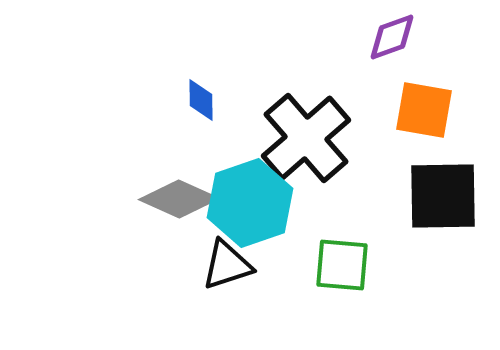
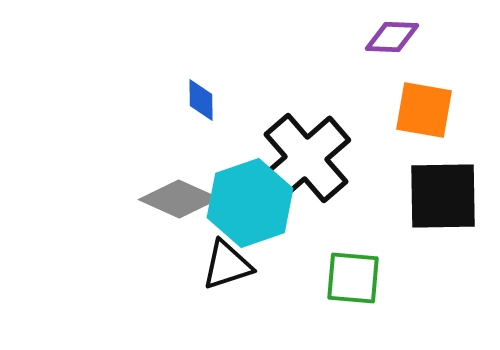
purple diamond: rotated 22 degrees clockwise
black cross: moved 20 px down
green square: moved 11 px right, 13 px down
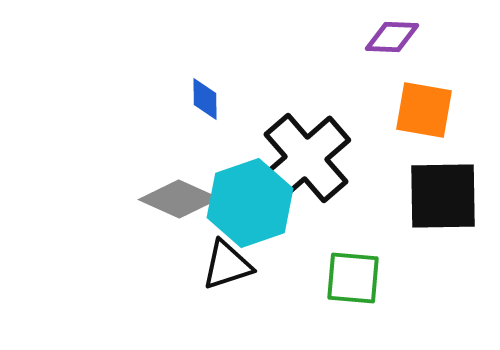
blue diamond: moved 4 px right, 1 px up
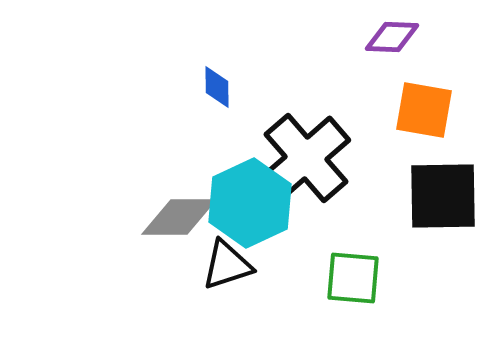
blue diamond: moved 12 px right, 12 px up
gray diamond: moved 18 px down; rotated 24 degrees counterclockwise
cyan hexagon: rotated 6 degrees counterclockwise
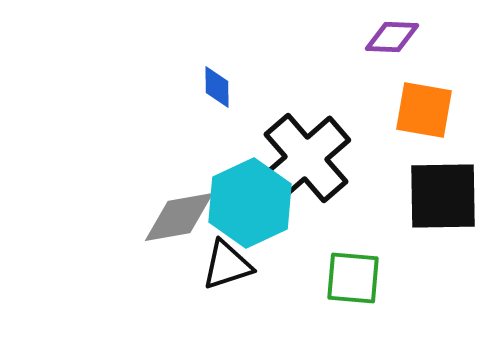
gray diamond: rotated 10 degrees counterclockwise
